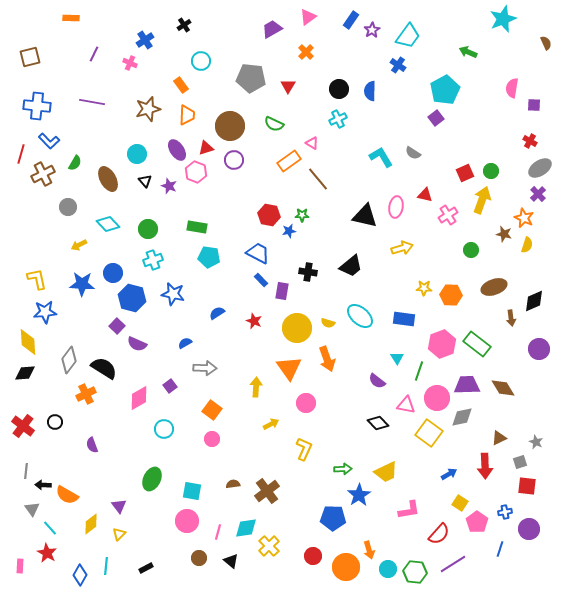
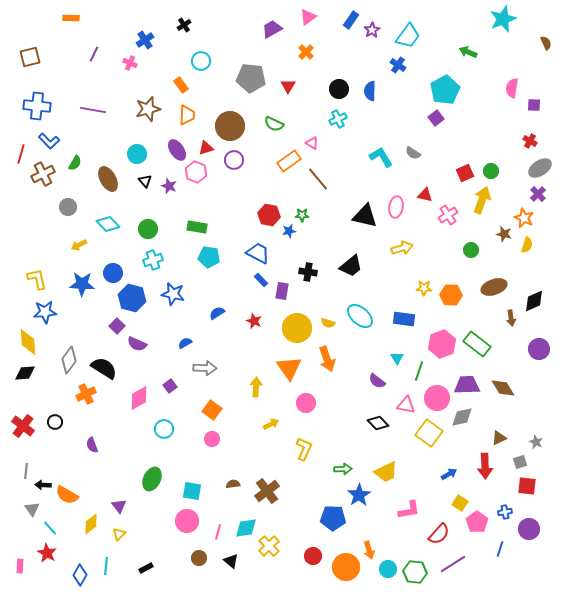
purple line at (92, 102): moved 1 px right, 8 px down
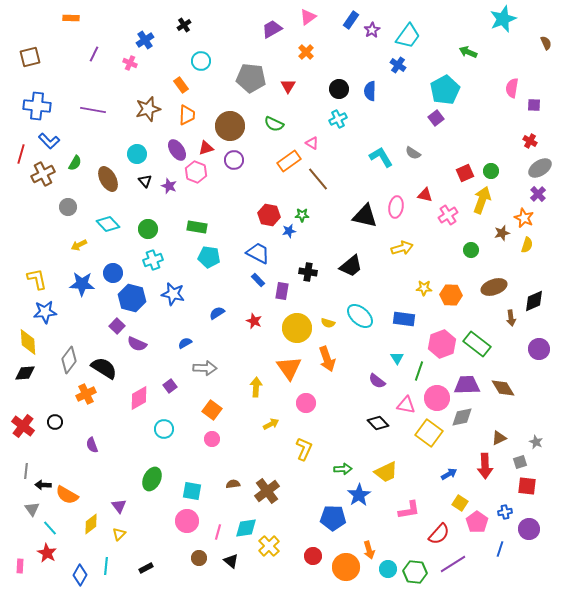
brown star at (504, 234): moved 2 px left, 1 px up; rotated 28 degrees counterclockwise
blue rectangle at (261, 280): moved 3 px left
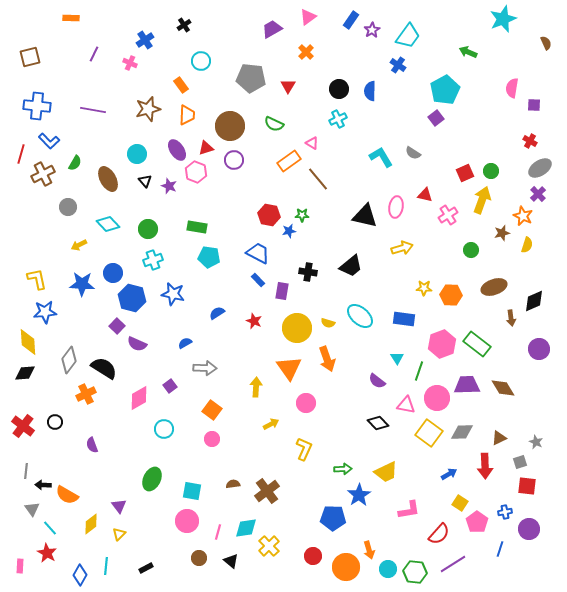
orange star at (524, 218): moved 1 px left, 2 px up
gray diamond at (462, 417): moved 15 px down; rotated 10 degrees clockwise
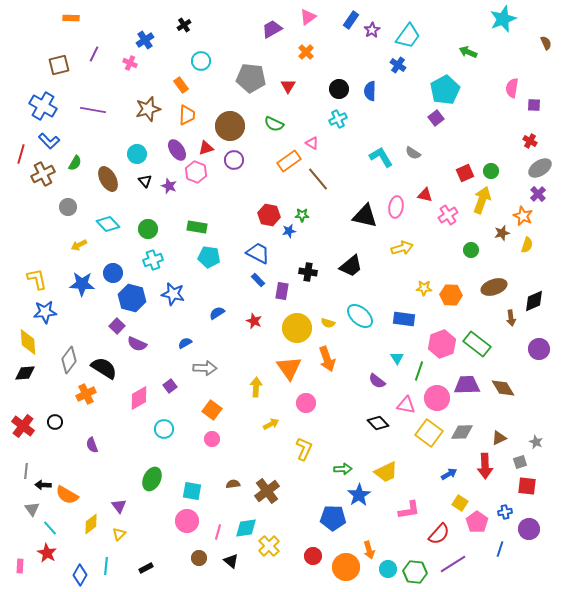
brown square at (30, 57): moved 29 px right, 8 px down
blue cross at (37, 106): moved 6 px right; rotated 24 degrees clockwise
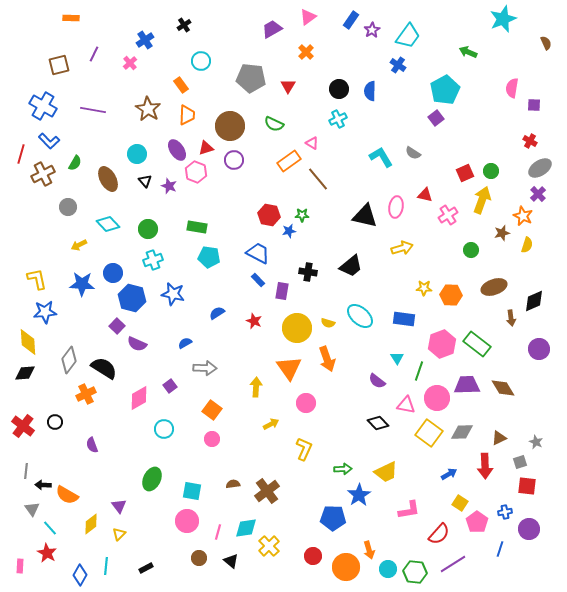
pink cross at (130, 63): rotated 24 degrees clockwise
brown star at (148, 109): rotated 25 degrees counterclockwise
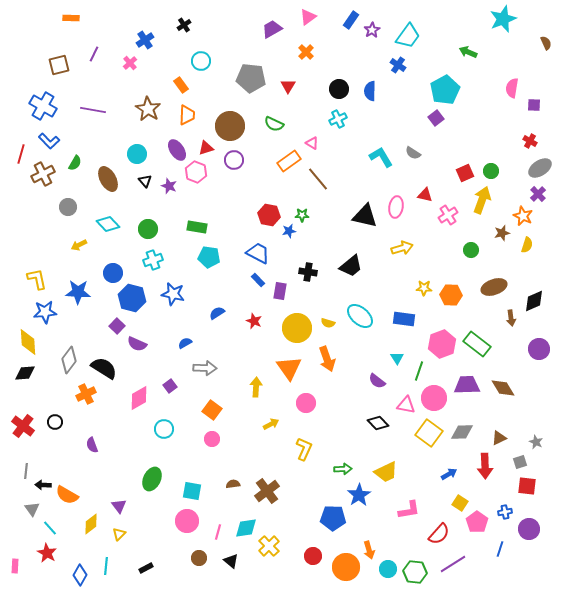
blue star at (82, 284): moved 4 px left, 8 px down
purple rectangle at (282, 291): moved 2 px left
pink circle at (437, 398): moved 3 px left
pink rectangle at (20, 566): moved 5 px left
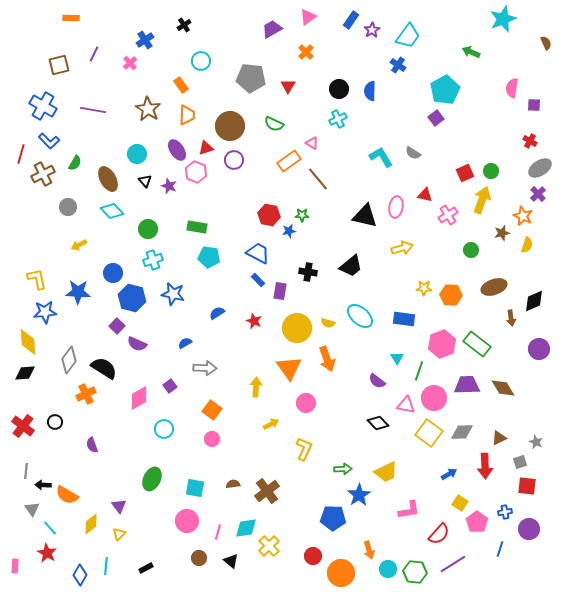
green arrow at (468, 52): moved 3 px right
cyan diamond at (108, 224): moved 4 px right, 13 px up
cyan square at (192, 491): moved 3 px right, 3 px up
orange circle at (346, 567): moved 5 px left, 6 px down
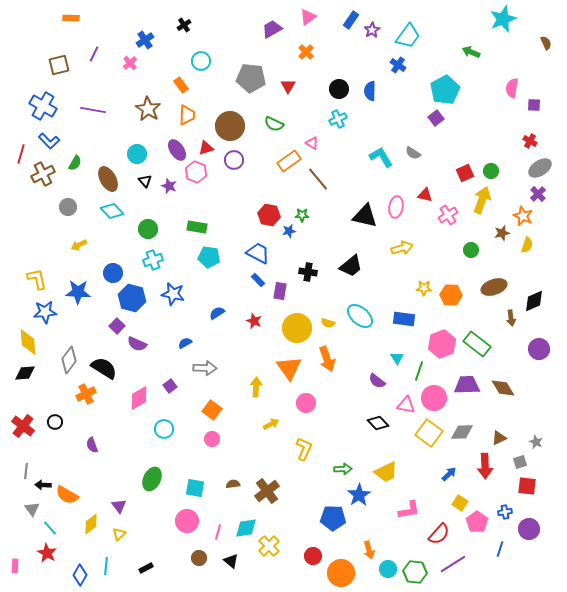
blue arrow at (449, 474): rotated 14 degrees counterclockwise
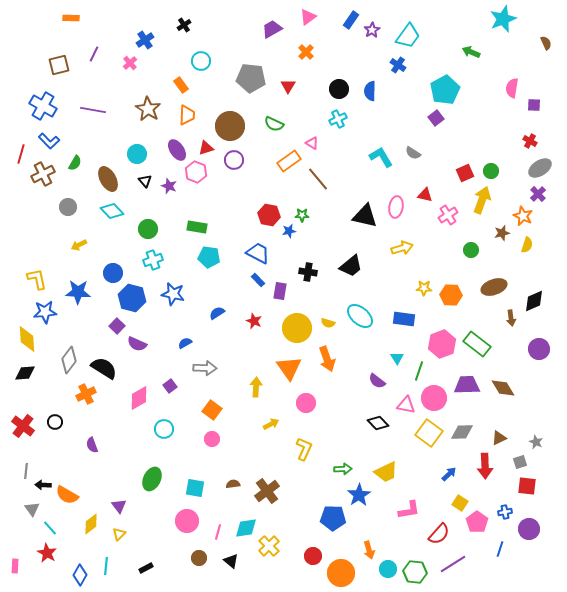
yellow diamond at (28, 342): moved 1 px left, 3 px up
